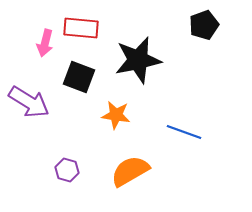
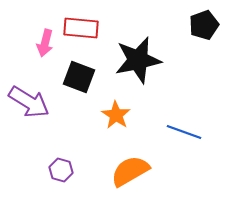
orange star: rotated 24 degrees clockwise
purple hexagon: moved 6 px left
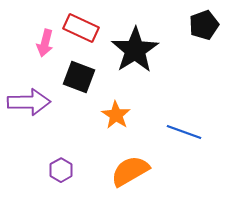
red rectangle: rotated 20 degrees clockwise
black star: moved 3 px left, 10 px up; rotated 21 degrees counterclockwise
purple arrow: rotated 33 degrees counterclockwise
purple hexagon: rotated 15 degrees clockwise
